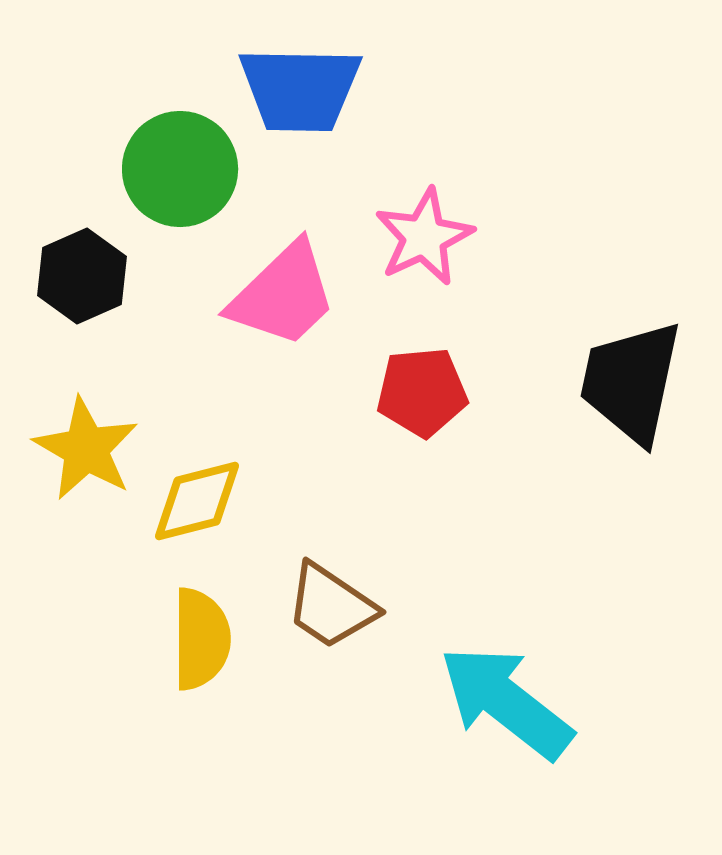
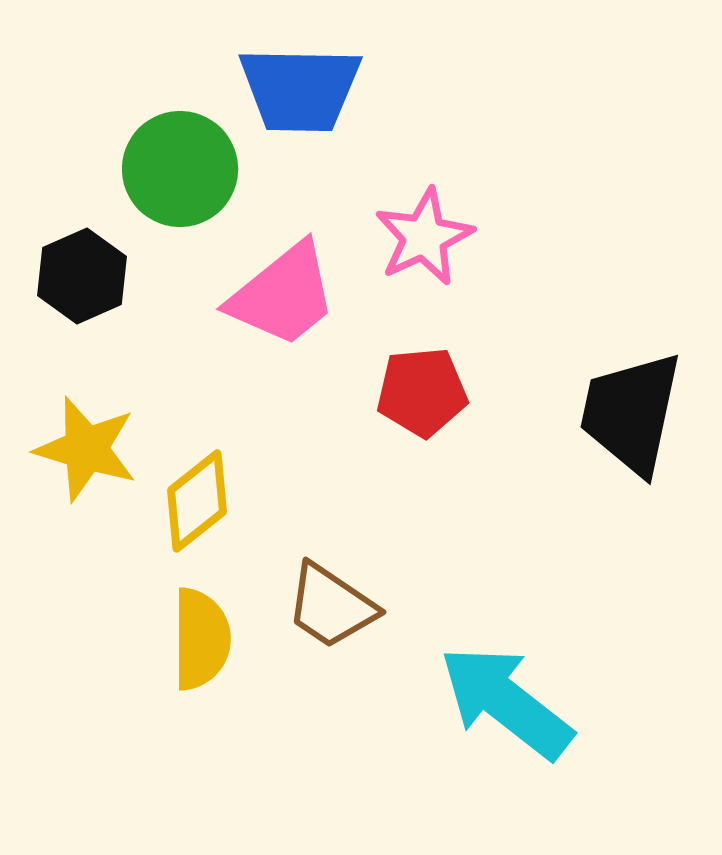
pink trapezoid: rotated 5 degrees clockwise
black trapezoid: moved 31 px down
yellow star: rotated 13 degrees counterclockwise
yellow diamond: rotated 24 degrees counterclockwise
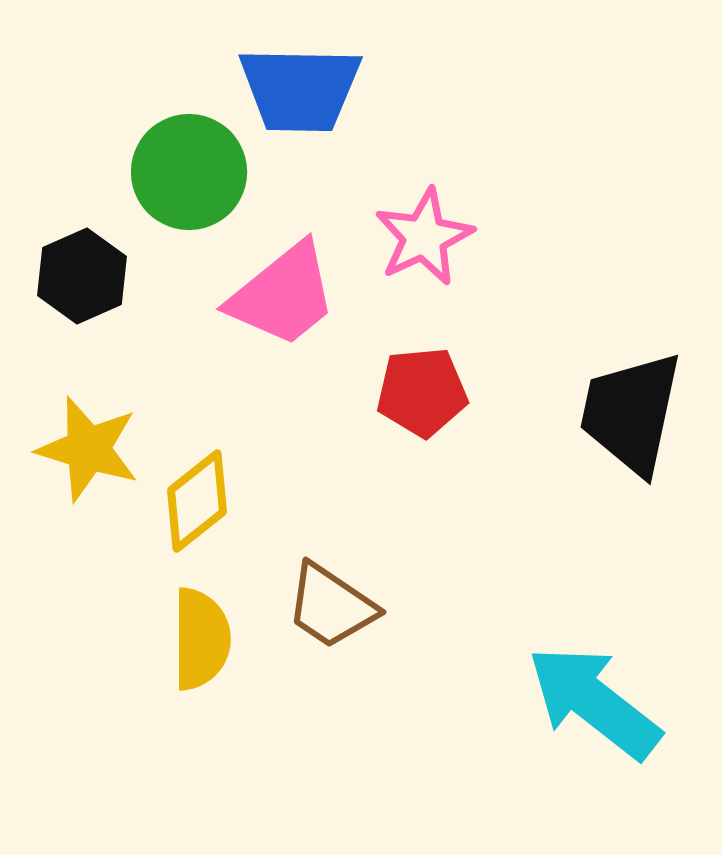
green circle: moved 9 px right, 3 px down
yellow star: moved 2 px right
cyan arrow: moved 88 px right
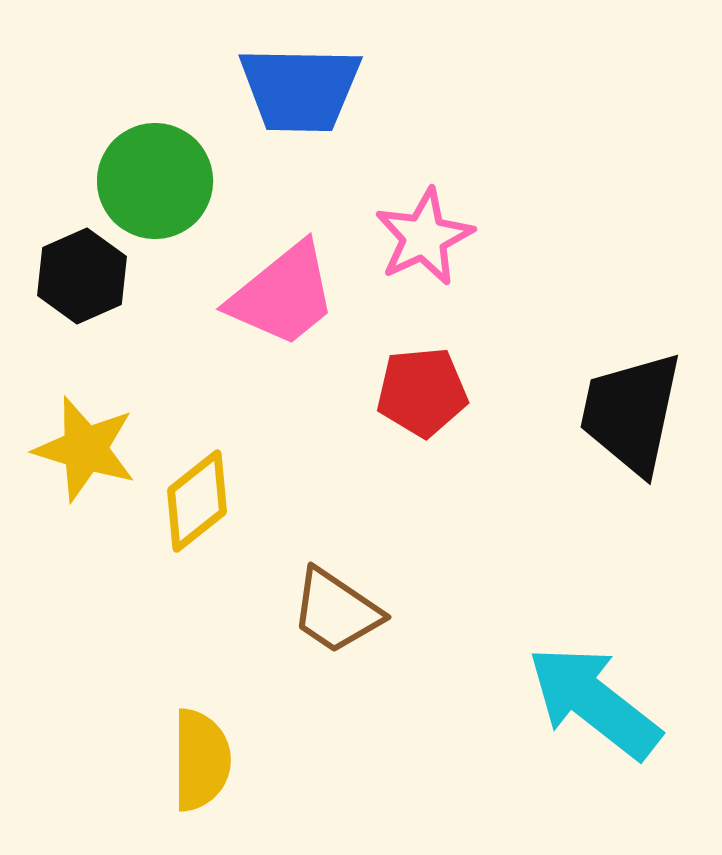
green circle: moved 34 px left, 9 px down
yellow star: moved 3 px left
brown trapezoid: moved 5 px right, 5 px down
yellow semicircle: moved 121 px down
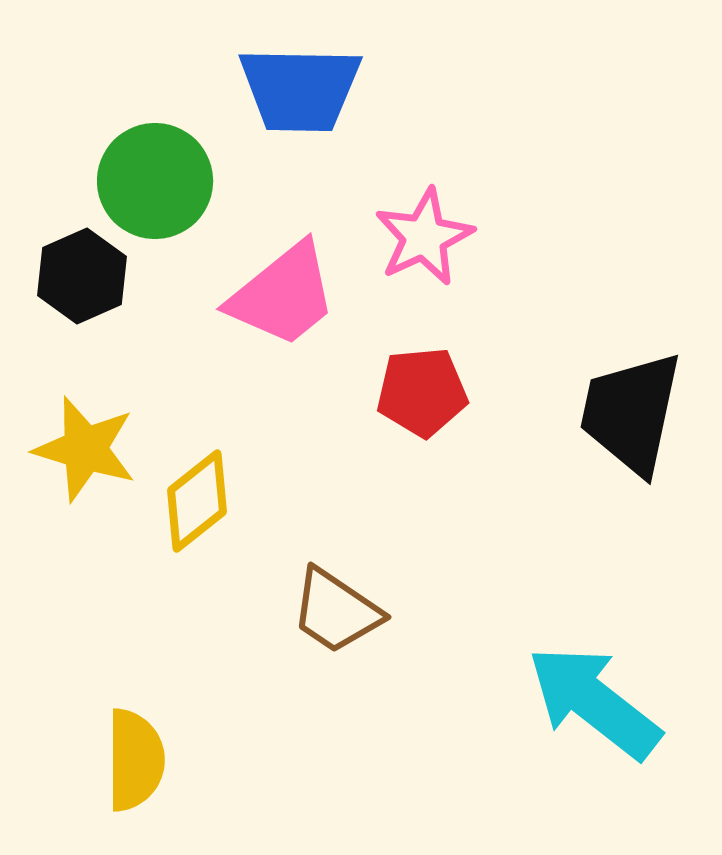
yellow semicircle: moved 66 px left
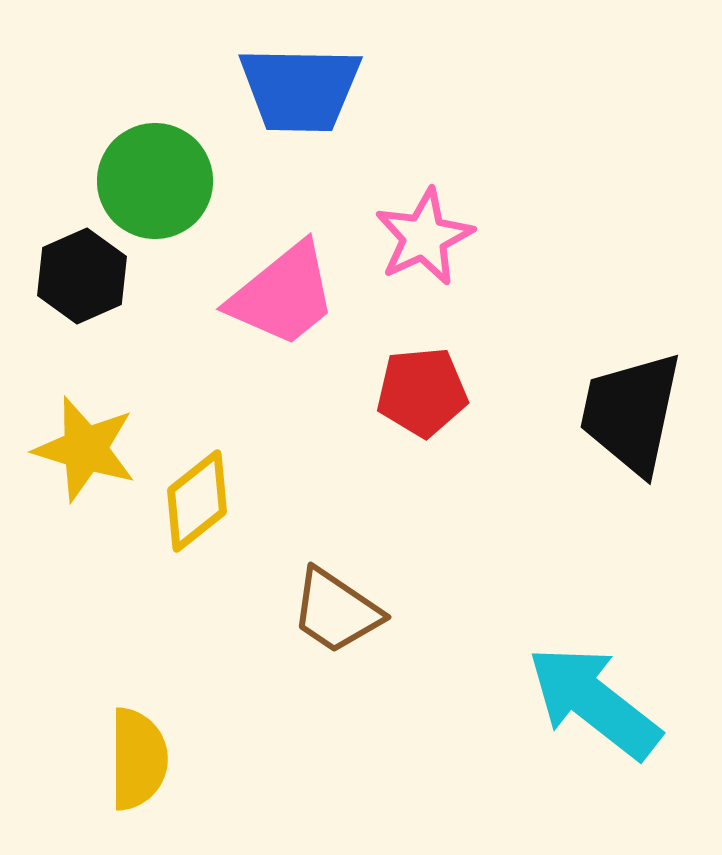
yellow semicircle: moved 3 px right, 1 px up
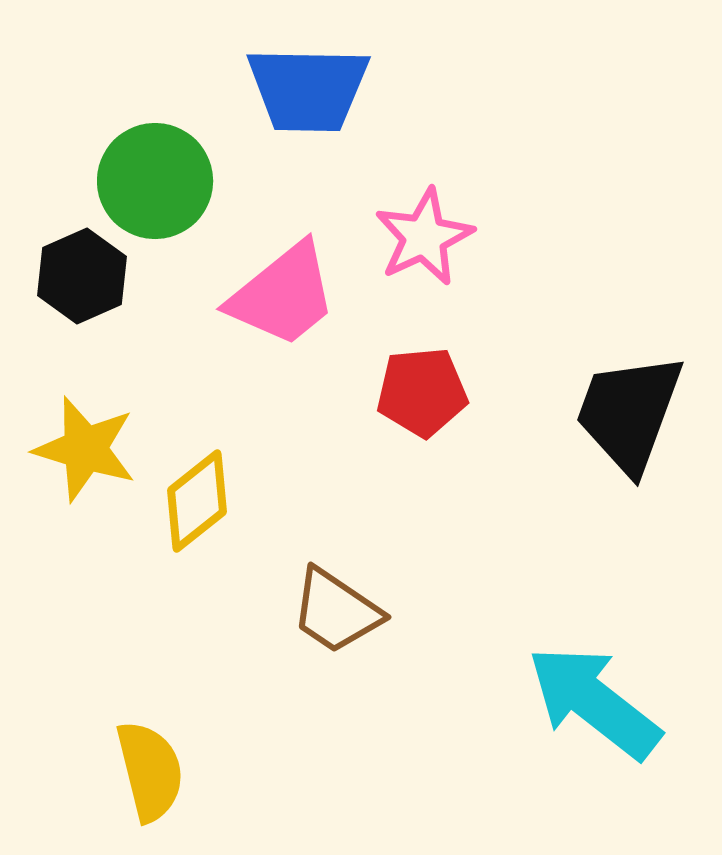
blue trapezoid: moved 8 px right
black trapezoid: moved 2 px left; rotated 8 degrees clockwise
yellow semicircle: moved 12 px right, 12 px down; rotated 14 degrees counterclockwise
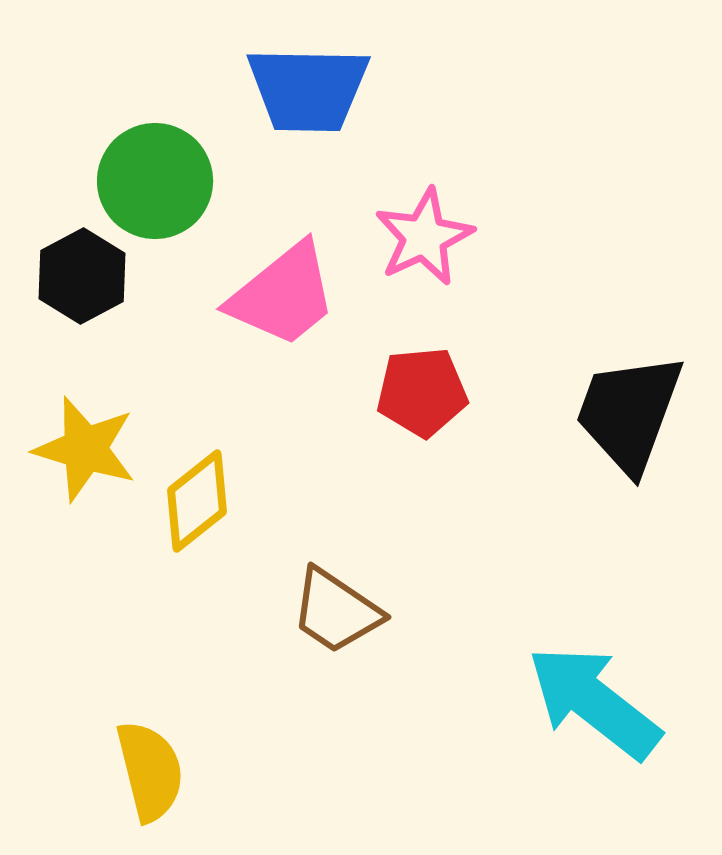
black hexagon: rotated 4 degrees counterclockwise
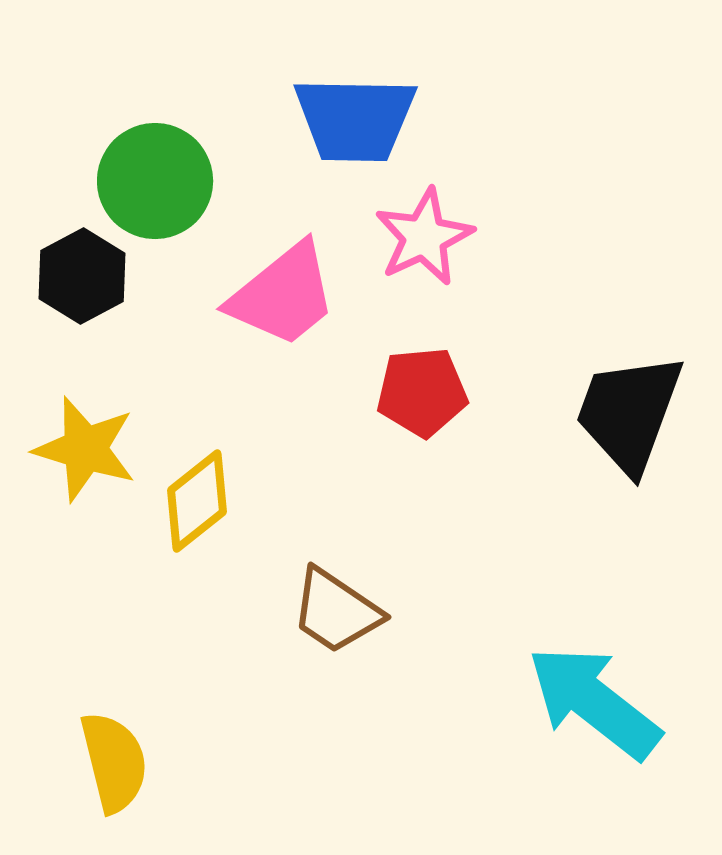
blue trapezoid: moved 47 px right, 30 px down
yellow semicircle: moved 36 px left, 9 px up
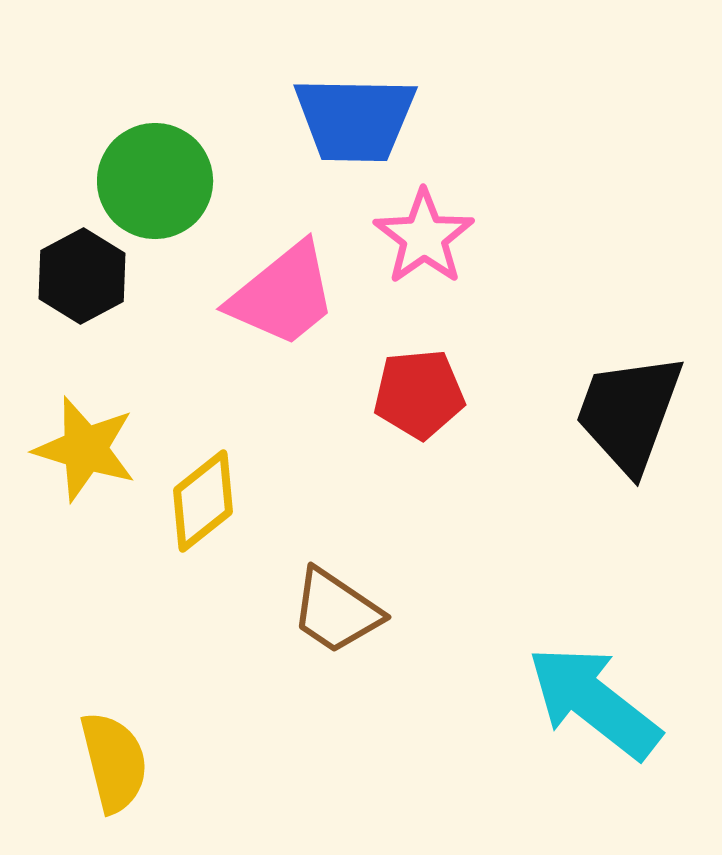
pink star: rotated 10 degrees counterclockwise
red pentagon: moved 3 px left, 2 px down
yellow diamond: moved 6 px right
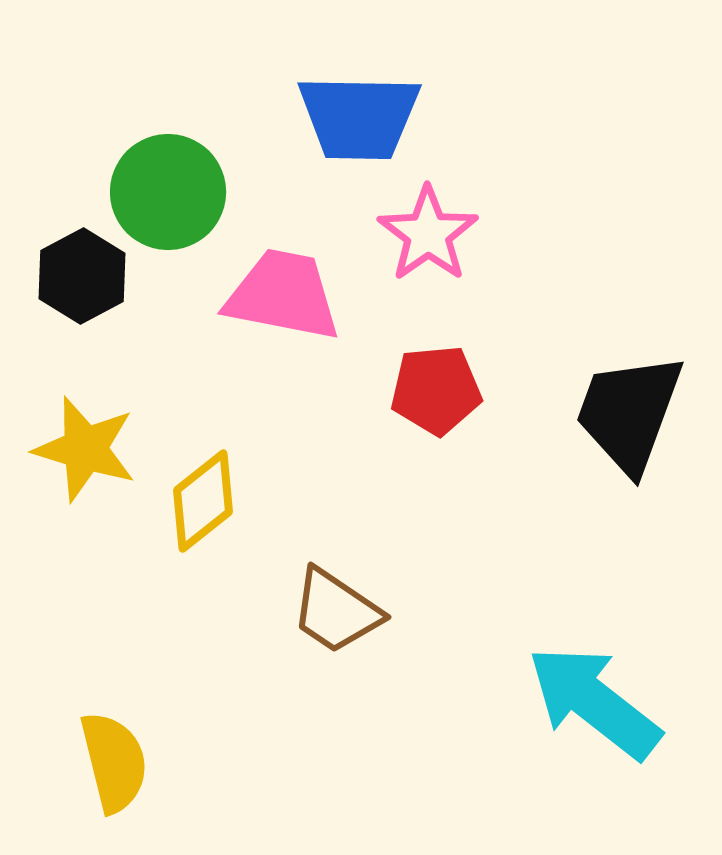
blue trapezoid: moved 4 px right, 2 px up
green circle: moved 13 px right, 11 px down
pink star: moved 4 px right, 3 px up
pink trapezoid: rotated 130 degrees counterclockwise
red pentagon: moved 17 px right, 4 px up
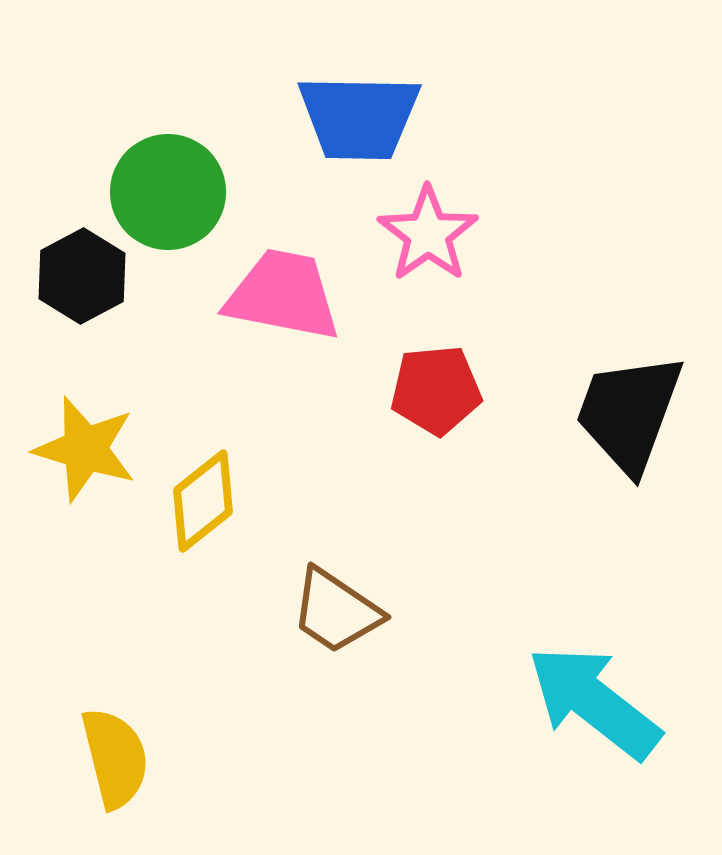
yellow semicircle: moved 1 px right, 4 px up
